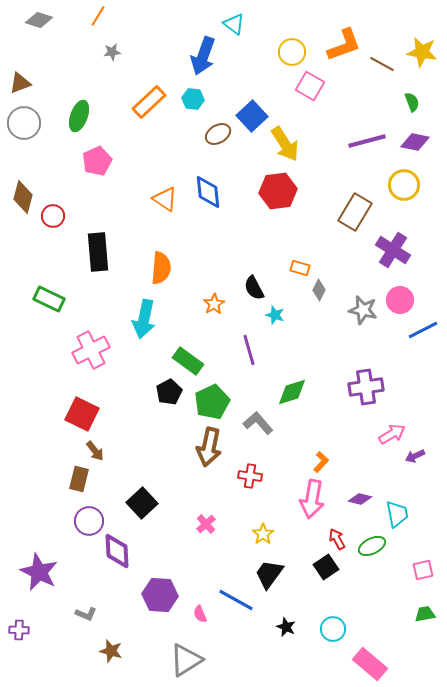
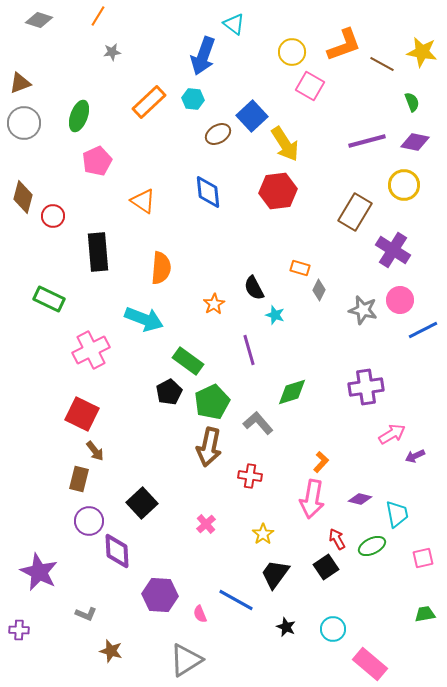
orange triangle at (165, 199): moved 22 px left, 2 px down
cyan arrow at (144, 319): rotated 81 degrees counterclockwise
pink square at (423, 570): moved 12 px up
black trapezoid at (269, 574): moved 6 px right
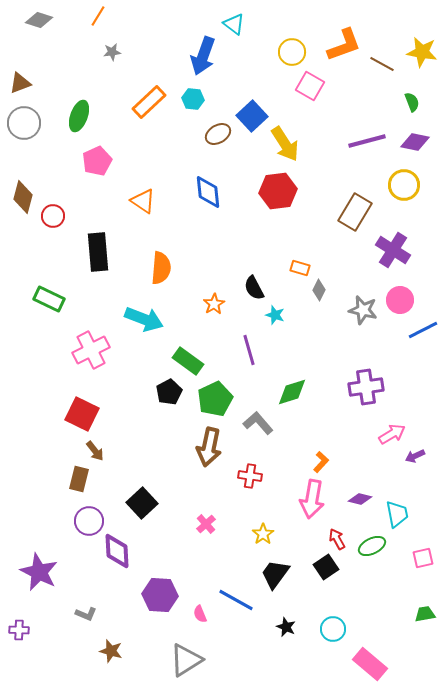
green pentagon at (212, 402): moved 3 px right, 3 px up
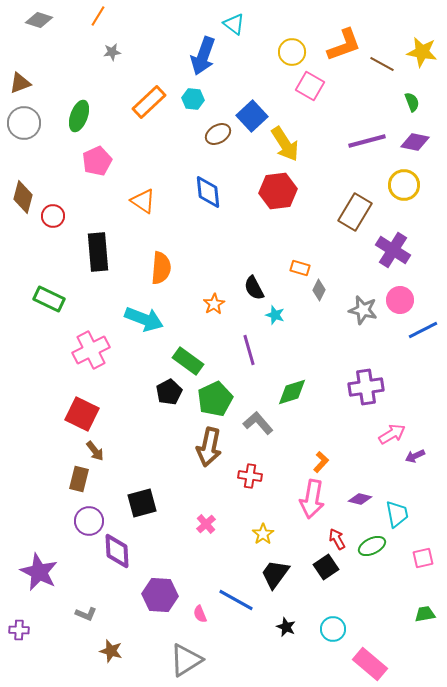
black square at (142, 503): rotated 28 degrees clockwise
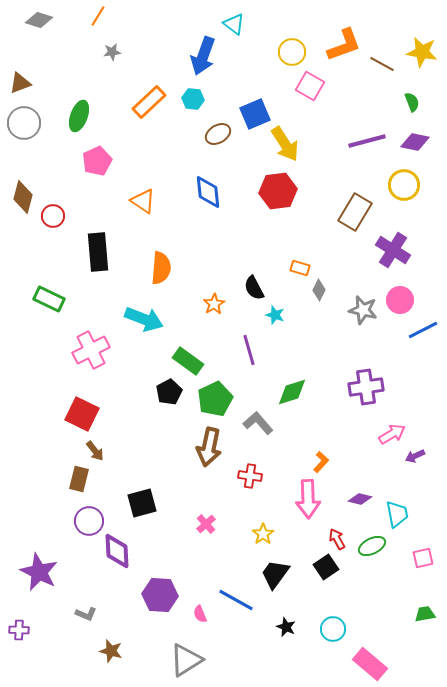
blue square at (252, 116): moved 3 px right, 2 px up; rotated 20 degrees clockwise
pink arrow at (312, 499): moved 4 px left; rotated 12 degrees counterclockwise
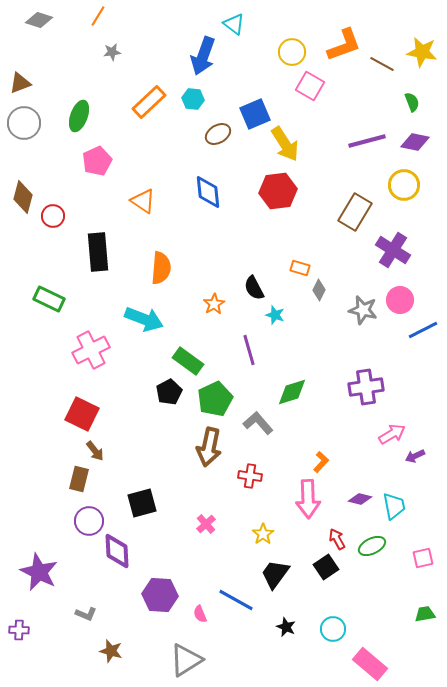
cyan trapezoid at (397, 514): moved 3 px left, 8 px up
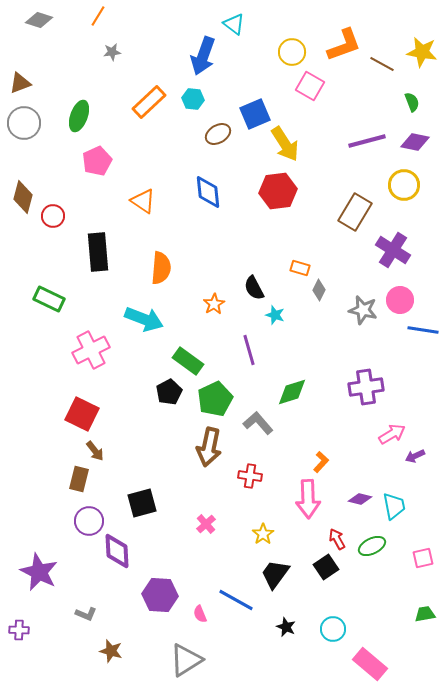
blue line at (423, 330): rotated 36 degrees clockwise
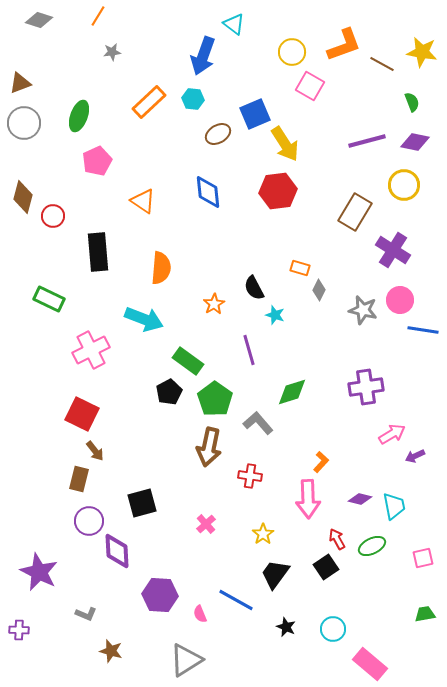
green pentagon at (215, 399): rotated 12 degrees counterclockwise
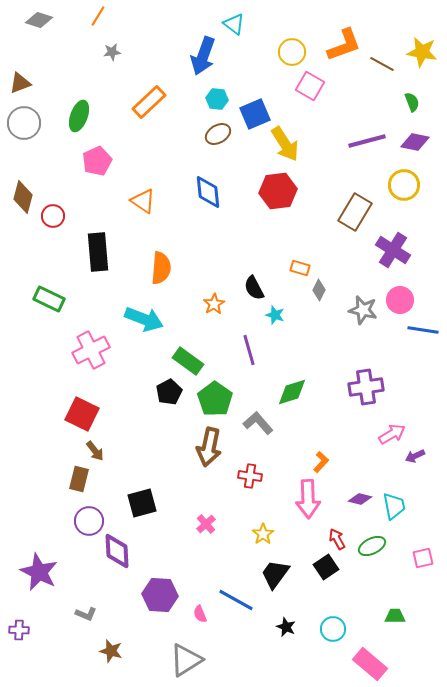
cyan hexagon at (193, 99): moved 24 px right
green trapezoid at (425, 614): moved 30 px left, 2 px down; rotated 10 degrees clockwise
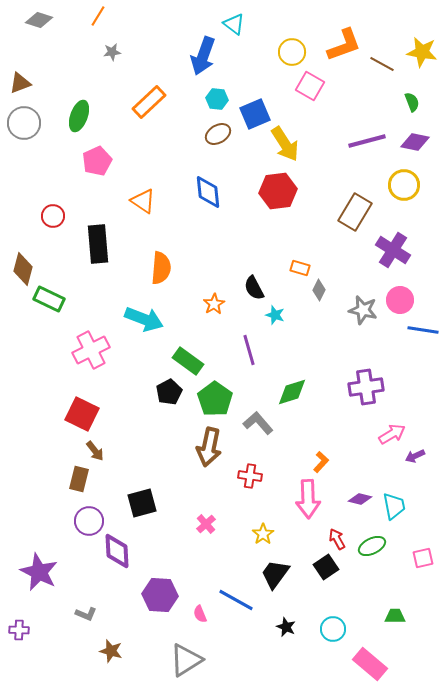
brown diamond at (23, 197): moved 72 px down
black rectangle at (98, 252): moved 8 px up
